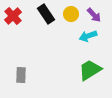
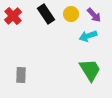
green trapezoid: rotated 90 degrees clockwise
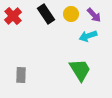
green trapezoid: moved 10 px left
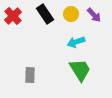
black rectangle: moved 1 px left
cyan arrow: moved 12 px left, 6 px down
gray rectangle: moved 9 px right
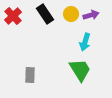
purple arrow: moved 3 px left; rotated 63 degrees counterclockwise
cyan arrow: moved 9 px right; rotated 54 degrees counterclockwise
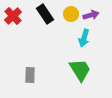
cyan arrow: moved 1 px left, 4 px up
